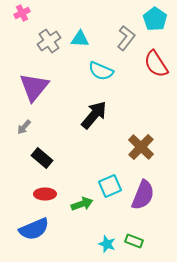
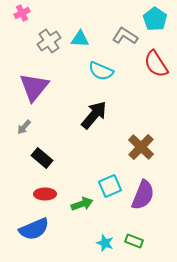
gray L-shape: moved 1 px left, 2 px up; rotated 95 degrees counterclockwise
cyan star: moved 2 px left, 1 px up
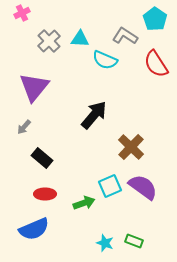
gray cross: rotated 10 degrees counterclockwise
cyan semicircle: moved 4 px right, 11 px up
brown cross: moved 10 px left
purple semicircle: moved 8 px up; rotated 76 degrees counterclockwise
green arrow: moved 2 px right, 1 px up
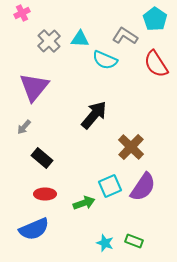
purple semicircle: rotated 88 degrees clockwise
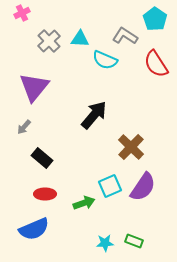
cyan star: rotated 24 degrees counterclockwise
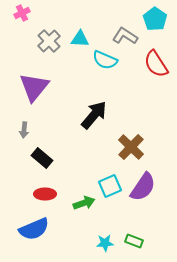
gray arrow: moved 3 px down; rotated 35 degrees counterclockwise
